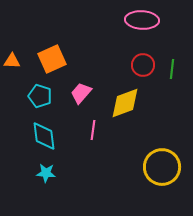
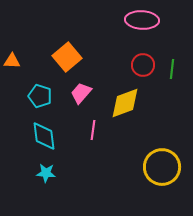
orange square: moved 15 px right, 2 px up; rotated 16 degrees counterclockwise
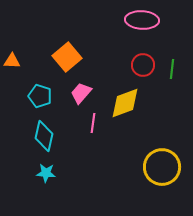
pink line: moved 7 px up
cyan diamond: rotated 20 degrees clockwise
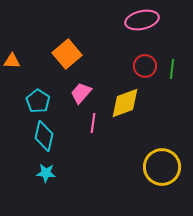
pink ellipse: rotated 16 degrees counterclockwise
orange square: moved 3 px up
red circle: moved 2 px right, 1 px down
cyan pentagon: moved 2 px left, 5 px down; rotated 15 degrees clockwise
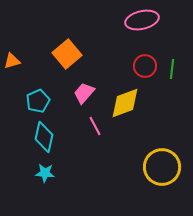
orange triangle: rotated 18 degrees counterclockwise
pink trapezoid: moved 3 px right
cyan pentagon: rotated 15 degrees clockwise
pink line: moved 2 px right, 3 px down; rotated 36 degrees counterclockwise
cyan diamond: moved 1 px down
cyan star: moved 1 px left
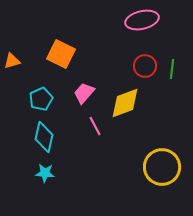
orange square: moved 6 px left; rotated 24 degrees counterclockwise
cyan pentagon: moved 3 px right, 2 px up
